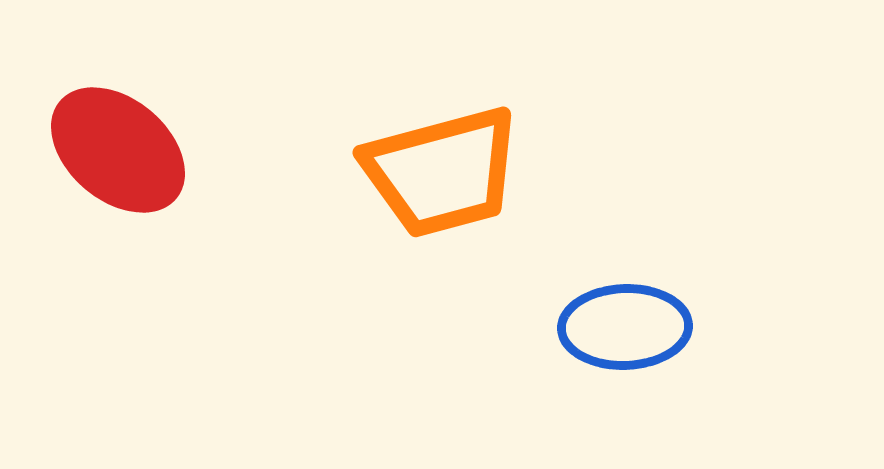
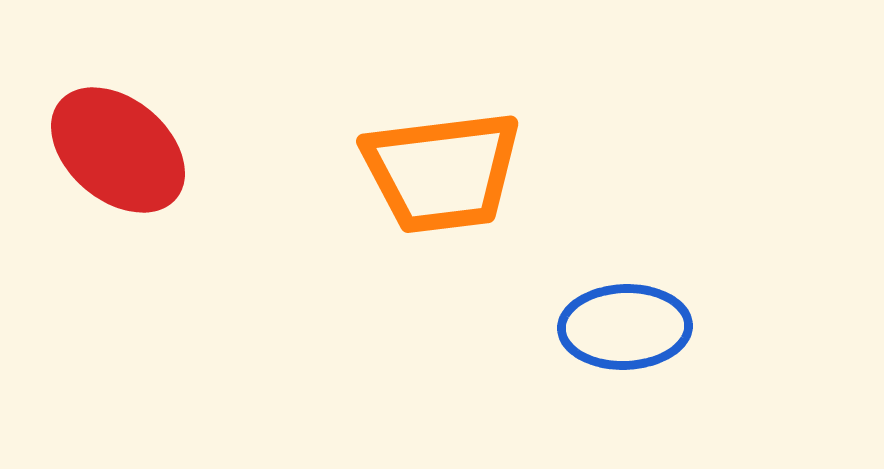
orange trapezoid: rotated 8 degrees clockwise
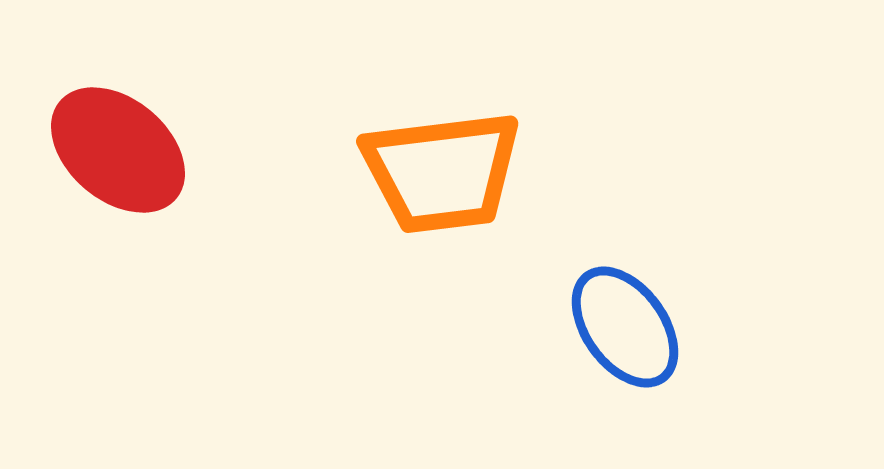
blue ellipse: rotated 56 degrees clockwise
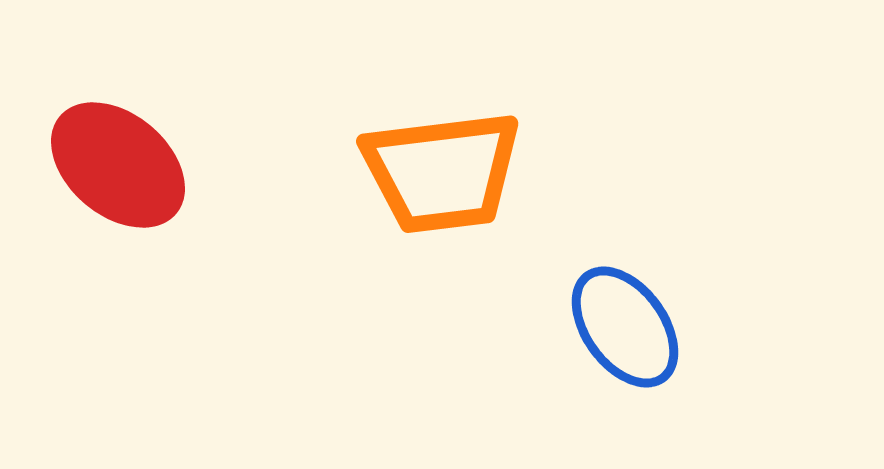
red ellipse: moved 15 px down
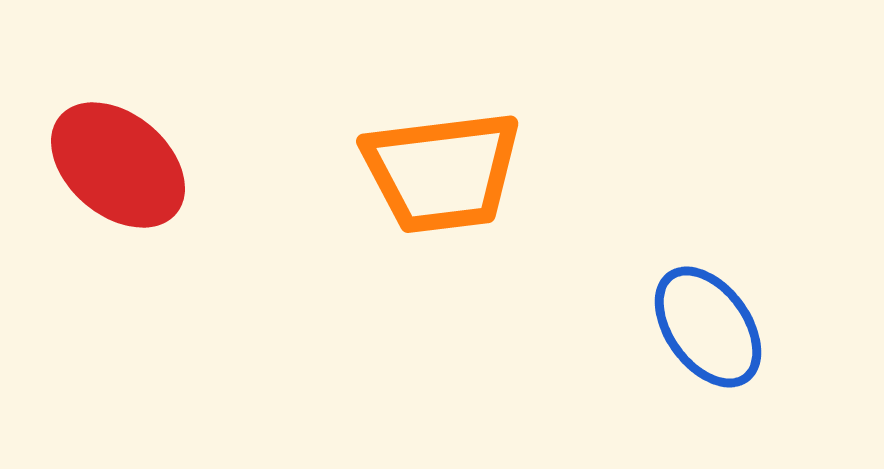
blue ellipse: moved 83 px right
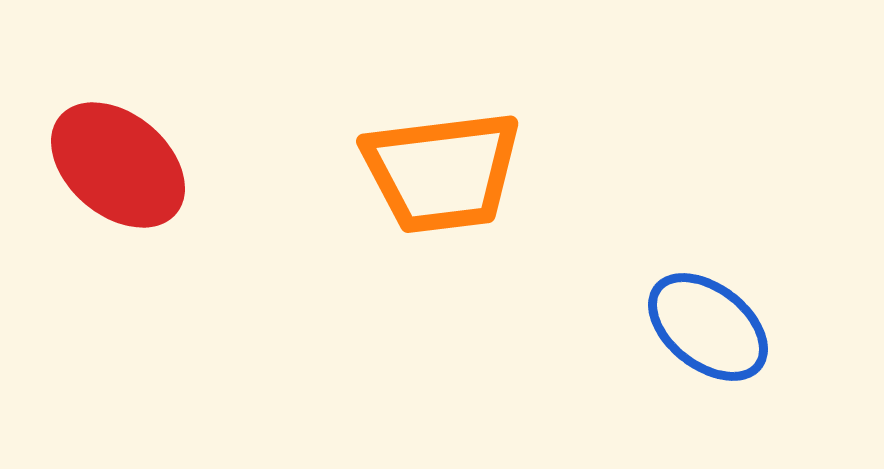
blue ellipse: rotated 16 degrees counterclockwise
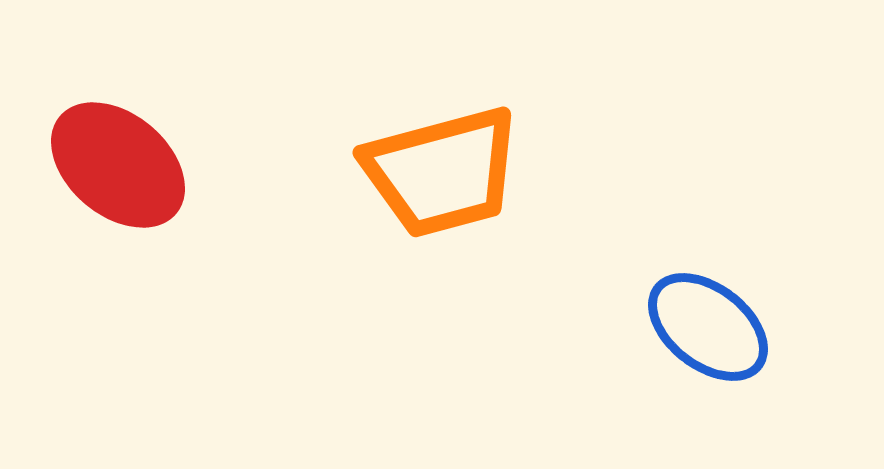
orange trapezoid: rotated 8 degrees counterclockwise
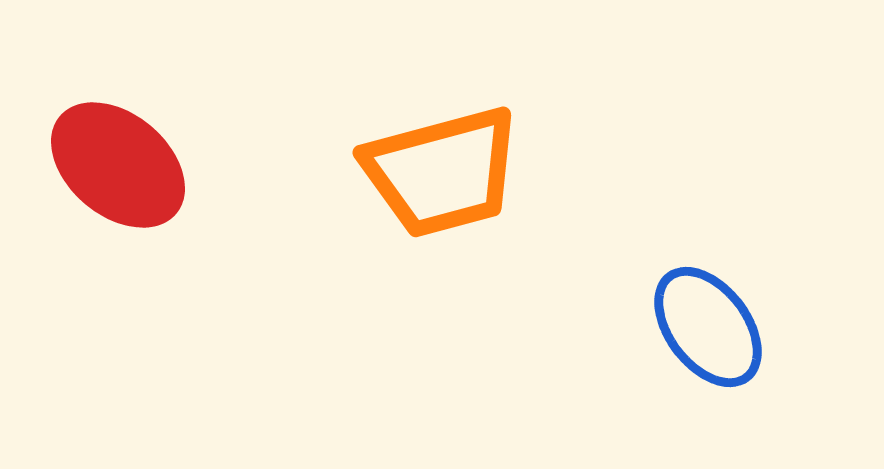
blue ellipse: rotated 15 degrees clockwise
